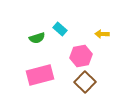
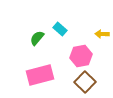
green semicircle: rotated 147 degrees clockwise
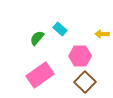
pink hexagon: moved 1 px left; rotated 10 degrees clockwise
pink rectangle: rotated 20 degrees counterclockwise
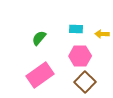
cyan rectangle: moved 16 px right; rotated 40 degrees counterclockwise
green semicircle: moved 2 px right
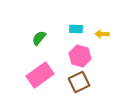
pink hexagon: rotated 15 degrees clockwise
brown square: moved 6 px left; rotated 20 degrees clockwise
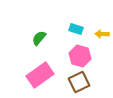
cyan rectangle: rotated 16 degrees clockwise
